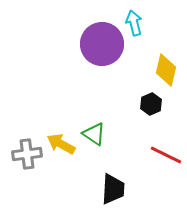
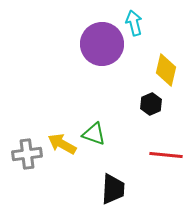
green triangle: rotated 15 degrees counterclockwise
yellow arrow: moved 1 px right
red line: rotated 20 degrees counterclockwise
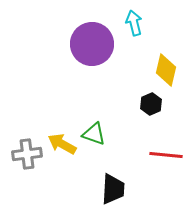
purple circle: moved 10 px left
